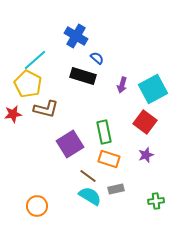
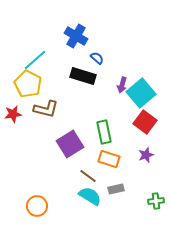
cyan square: moved 12 px left, 4 px down; rotated 12 degrees counterclockwise
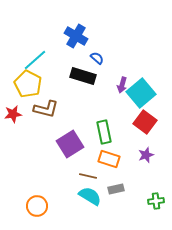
brown line: rotated 24 degrees counterclockwise
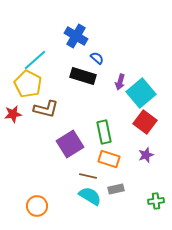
purple arrow: moved 2 px left, 3 px up
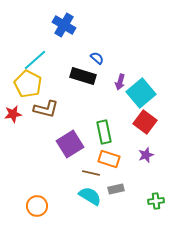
blue cross: moved 12 px left, 11 px up
brown line: moved 3 px right, 3 px up
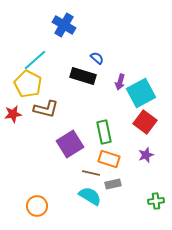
cyan square: rotated 12 degrees clockwise
gray rectangle: moved 3 px left, 5 px up
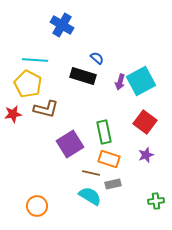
blue cross: moved 2 px left
cyan line: rotated 45 degrees clockwise
cyan square: moved 12 px up
